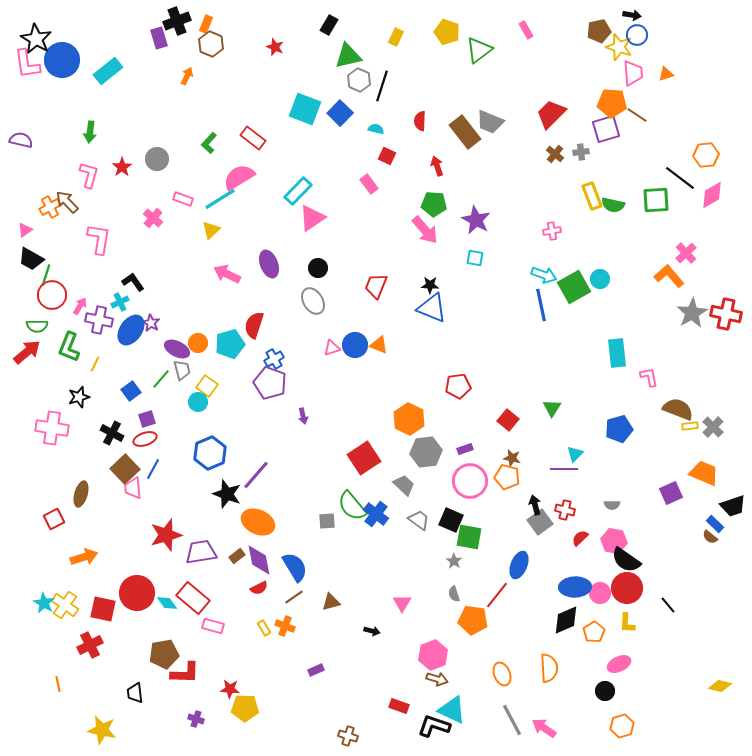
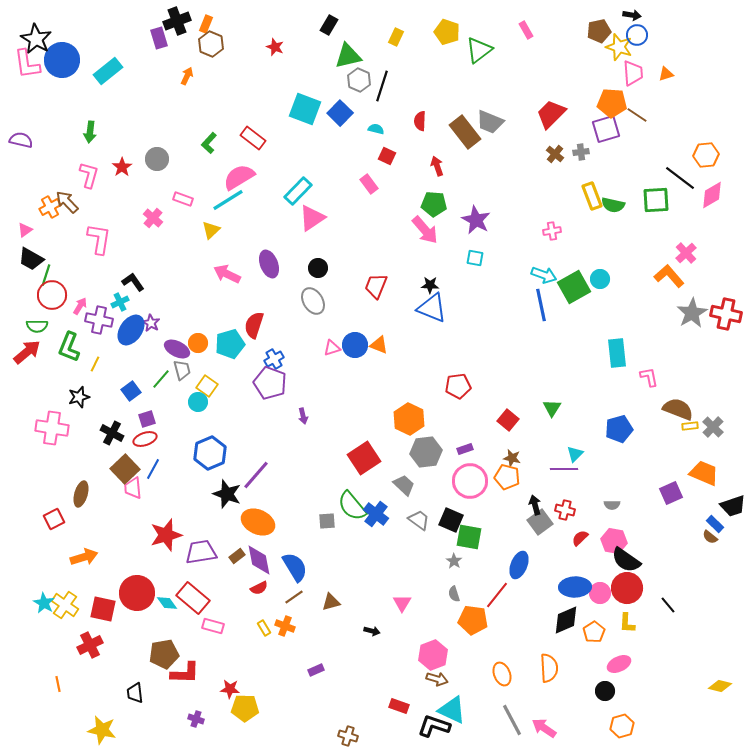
cyan line at (220, 199): moved 8 px right, 1 px down
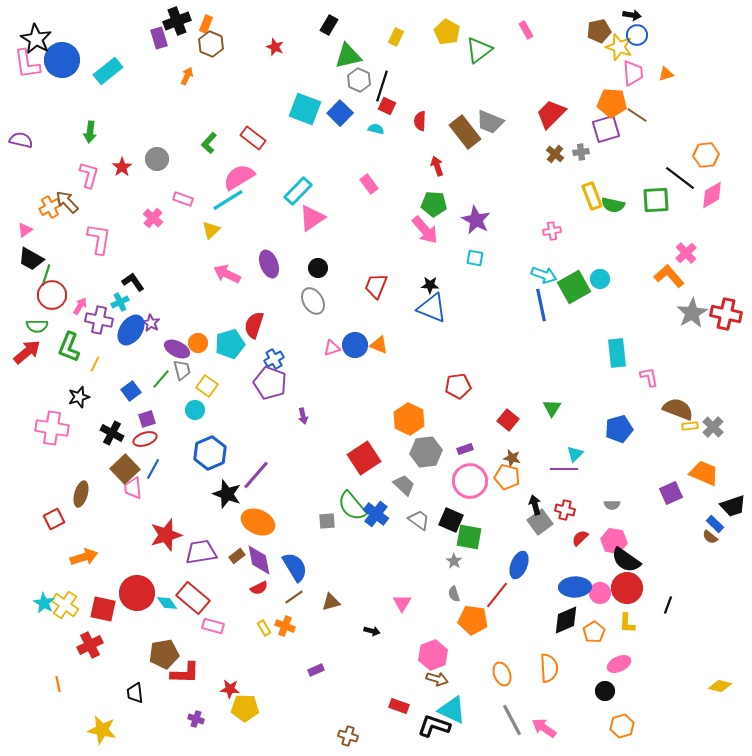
yellow pentagon at (447, 32): rotated 10 degrees clockwise
red square at (387, 156): moved 50 px up
cyan circle at (198, 402): moved 3 px left, 8 px down
black line at (668, 605): rotated 60 degrees clockwise
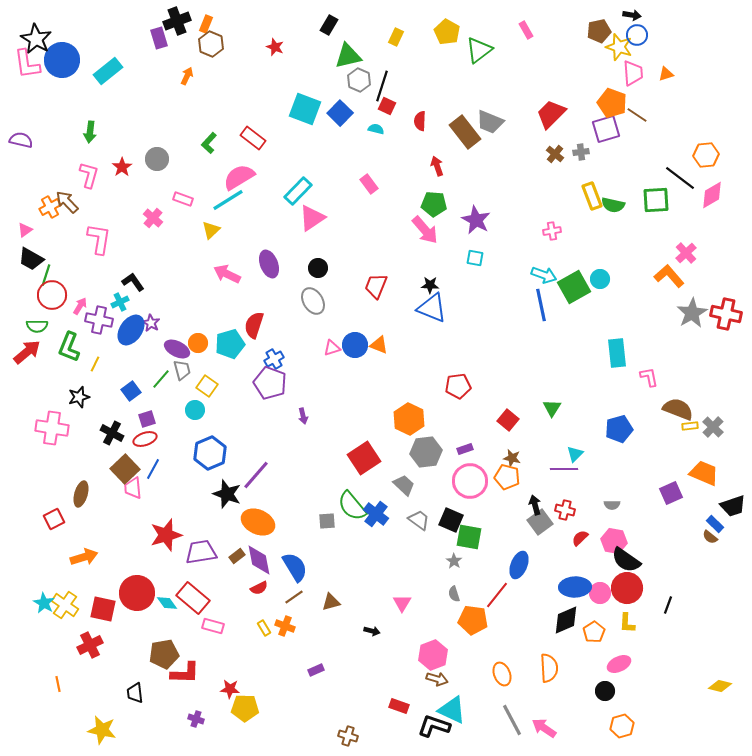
orange pentagon at (612, 103): rotated 16 degrees clockwise
